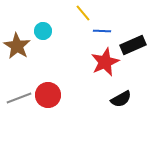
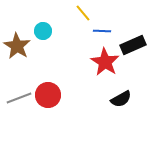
red star: rotated 16 degrees counterclockwise
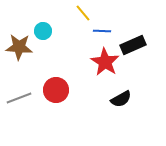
brown star: moved 2 px right, 1 px down; rotated 28 degrees counterclockwise
red circle: moved 8 px right, 5 px up
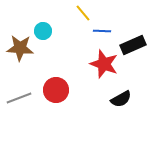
brown star: moved 1 px right, 1 px down
red star: moved 1 px left, 2 px down; rotated 12 degrees counterclockwise
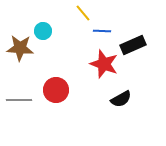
gray line: moved 2 px down; rotated 20 degrees clockwise
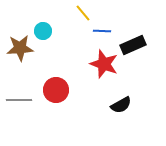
brown star: rotated 8 degrees counterclockwise
black semicircle: moved 6 px down
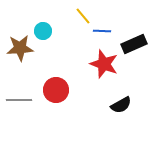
yellow line: moved 3 px down
black rectangle: moved 1 px right, 1 px up
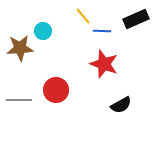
black rectangle: moved 2 px right, 25 px up
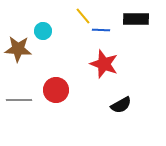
black rectangle: rotated 25 degrees clockwise
blue line: moved 1 px left, 1 px up
brown star: moved 2 px left, 1 px down; rotated 8 degrees clockwise
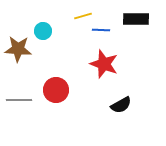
yellow line: rotated 66 degrees counterclockwise
